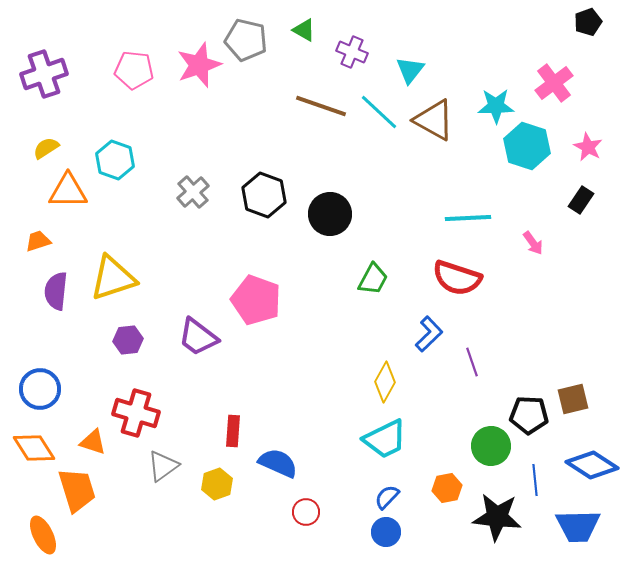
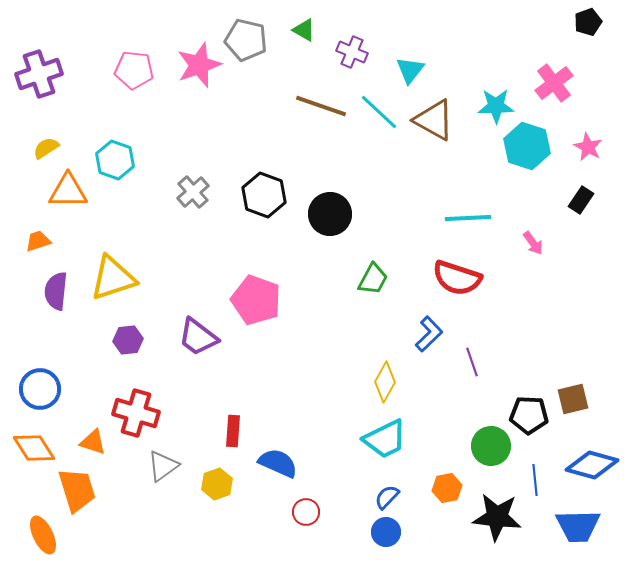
purple cross at (44, 74): moved 5 px left
blue diamond at (592, 465): rotated 18 degrees counterclockwise
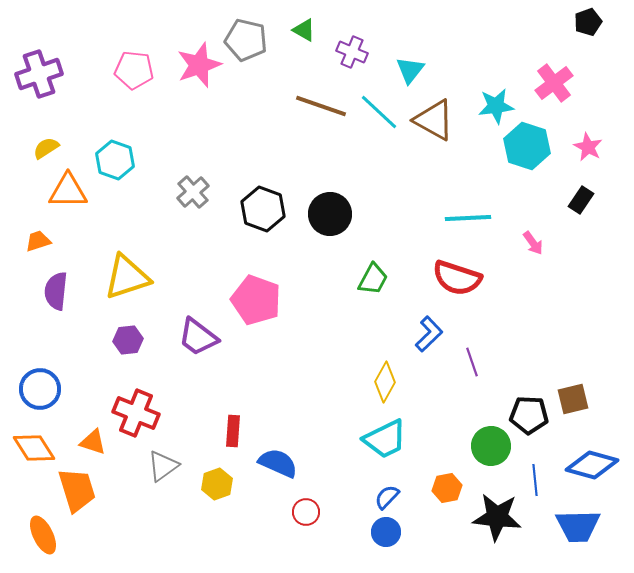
cyan star at (496, 106): rotated 6 degrees counterclockwise
black hexagon at (264, 195): moved 1 px left, 14 px down
yellow triangle at (113, 278): moved 14 px right, 1 px up
red cross at (136, 413): rotated 6 degrees clockwise
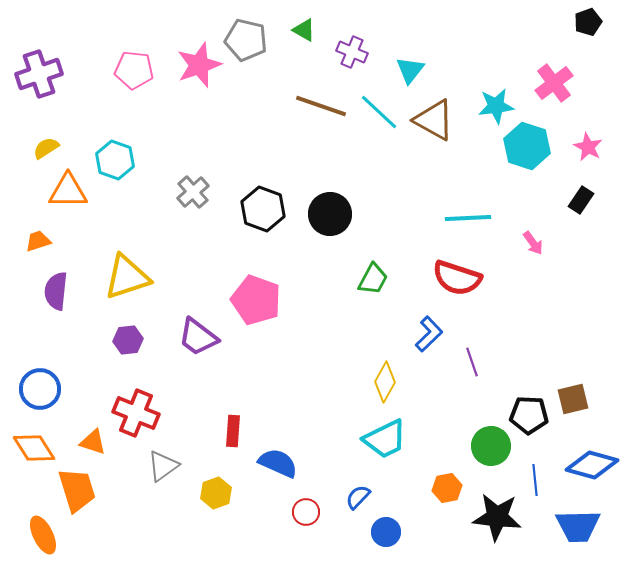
yellow hexagon at (217, 484): moved 1 px left, 9 px down
blue semicircle at (387, 497): moved 29 px left
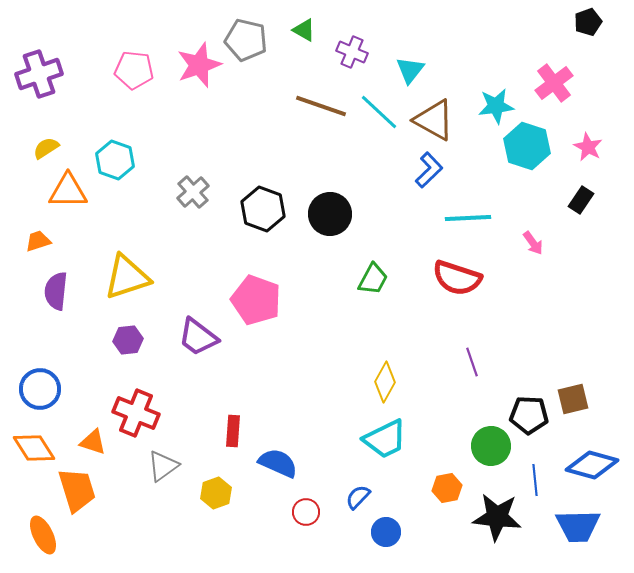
blue L-shape at (429, 334): moved 164 px up
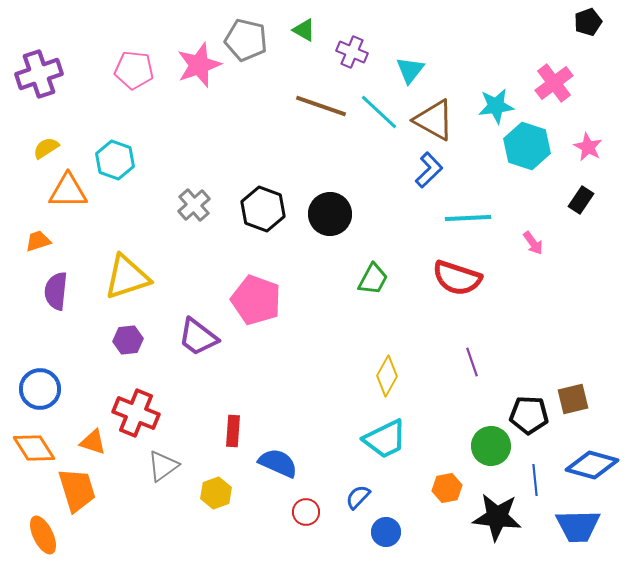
gray cross at (193, 192): moved 1 px right, 13 px down
yellow diamond at (385, 382): moved 2 px right, 6 px up
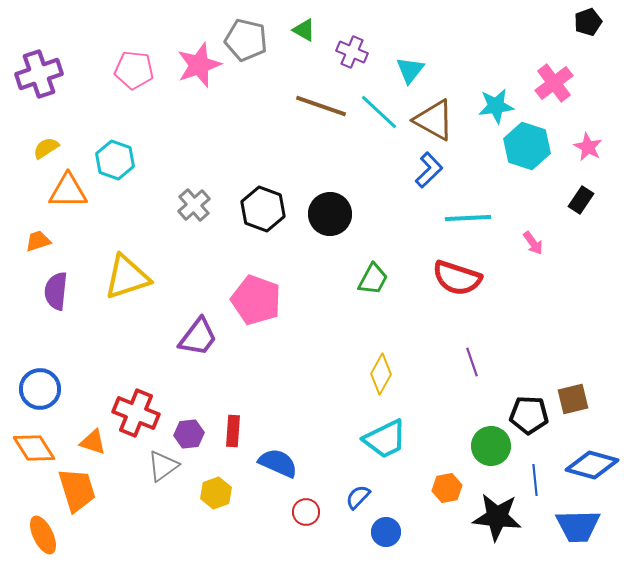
purple trapezoid at (198, 337): rotated 90 degrees counterclockwise
purple hexagon at (128, 340): moved 61 px right, 94 px down
yellow diamond at (387, 376): moved 6 px left, 2 px up
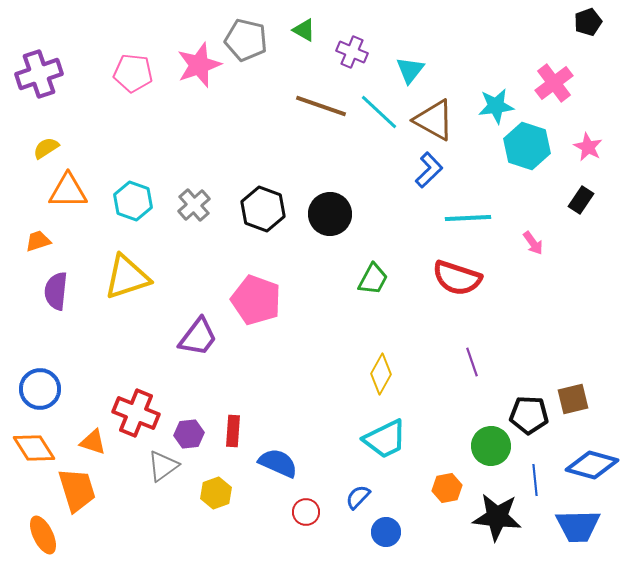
pink pentagon at (134, 70): moved 1 px left, 3 px down
cyan hexagon at (115, 160): moved 18 px right, 41 px down
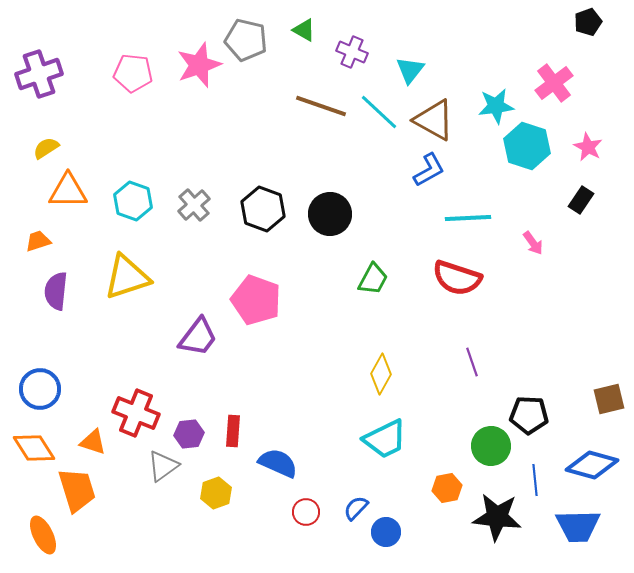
blue L-shape at (429, 170): rotated 15 degrees clockwise
brown square at (573, 399): moved 36 px right
blue semicircle at (358, 497): moved 2 px left, 11 px down
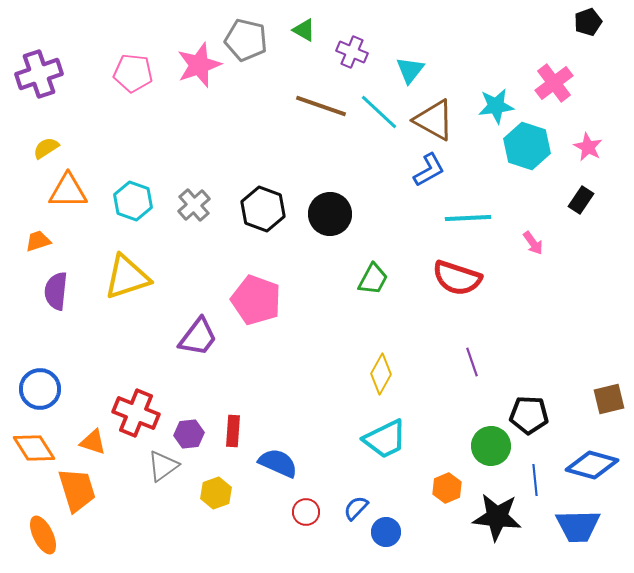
orange hexagon at (447, 488): rotated 12 degrees counterclockwise
